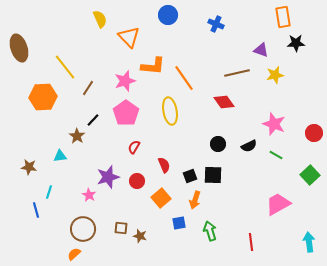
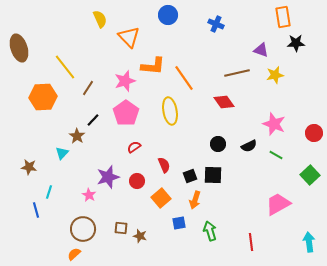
red semicircle at (134, 147): rotated 24 degrees clockwise
cyan triangle at (60, 156): moved 2 px right, 3 px up; rotated 40 degrees counterclockwise
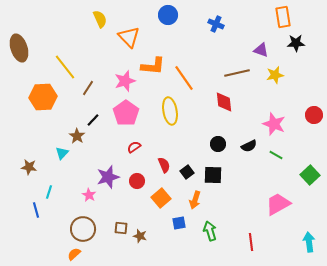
red diamond at (224, 102): rotated 30 degrees clockwise
red circle at (314, 133): moved 18 px up
black square at (190, 176): moved 3 px left, 4 px up; rotated 16 degrees counterclockwise
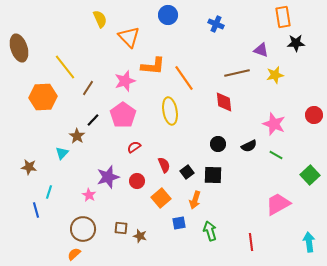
pink pentagon at (126, 113): moved 3 px left, 2 px down
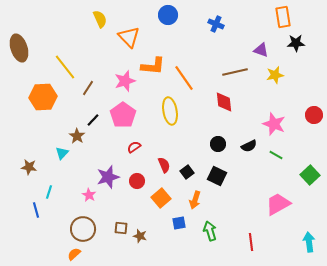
brown line at (237, 73): moved 2 px left, 1 px up
black square at (213, 175): moved 4 px right, 1 px down; rotated 24 degrees clockwise
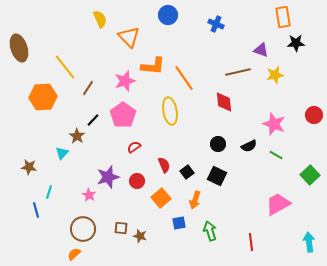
brown line at (235, 72): moved 3 px right
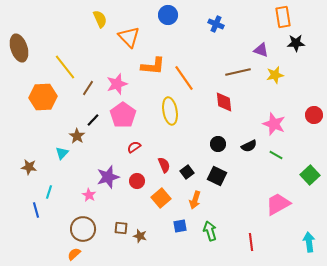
pink star at (125, 81): moved 8 px left, 3 px down
blue square at (179, 223): moved 1 px right, 3 px down
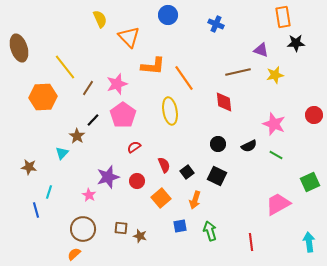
green square at (310, 175): moved 7 px down; rotated 18 degrees clockwise
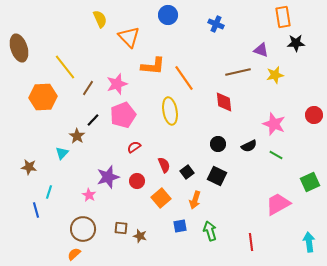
pink pentagon at (123, 115): rotated 15 degrees clockwise
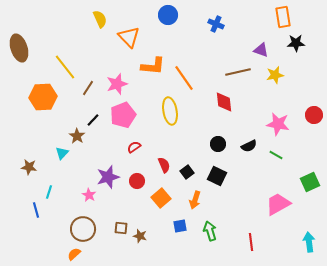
pink star at (274, 124): moved 4 px right; rotated 10 degrees counterclockwise
